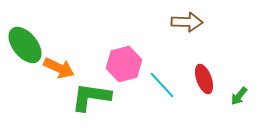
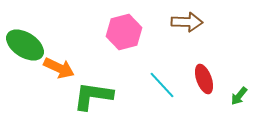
green ellipse: rotated 18 degrees counterclockwise
pink hexagon: moved 32 px up
green L-shape: moved 2 px right, 1 px up
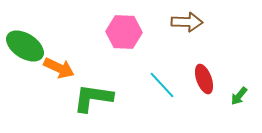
pink hexagon: rotated 16 degrees clockwise
green ellipse: moved 1 px down
green L-shape: moved 2 px down
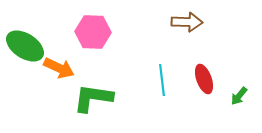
pink hexagon: moved 31 px left
cyan line: moved 5 px up; rotated 36 degrees clockwise
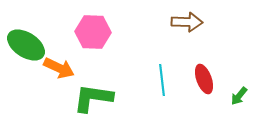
green ellipse: moved 1 px right, 1 px up
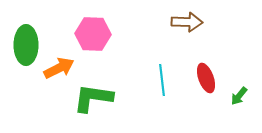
pink hexagon: moved 2 px down
green ellipse: rotated 57 degrees clockwise
orange arrow: rotated 52 degrees counterclockwise
red ellipse: moved 2 px right, 1 px up
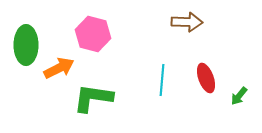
pink hexagon: rotated 12 degrees clockwise
cyan line: rotated 12 degrees clockwise
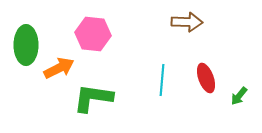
pink hexagon: rotated 8 degrees counterclockwise
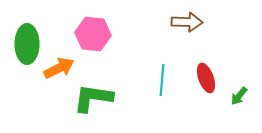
green ellipse: moved 1 px right, 1 px up
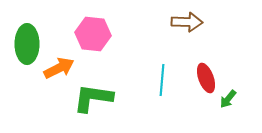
green arrow: moved 11 px left, 3 px down
